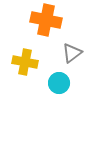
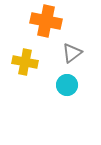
orange cross: moved 1 px down
cyan circle: moved 8 px right, 2 px down
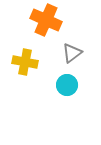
orange cross: moved 1 px up; rotated 12 degrees clockwise
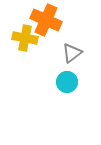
yellow cross: moved 24 px up
cyan circle: moved 3 px up
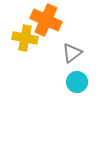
cyan circle: moved 10 px right
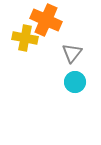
gray triangle: rotated 15 degrees counterclockwise
cyan circle: moved 2 px left
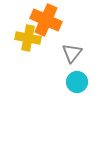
yellow cross: moved 3 px right
cyan circle: moved 2 px right
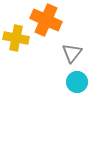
yellow cross: moved 12 px left
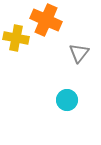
gray triangle: moved 7 px right
cyan circle: moved 10 px left, 18 px down
